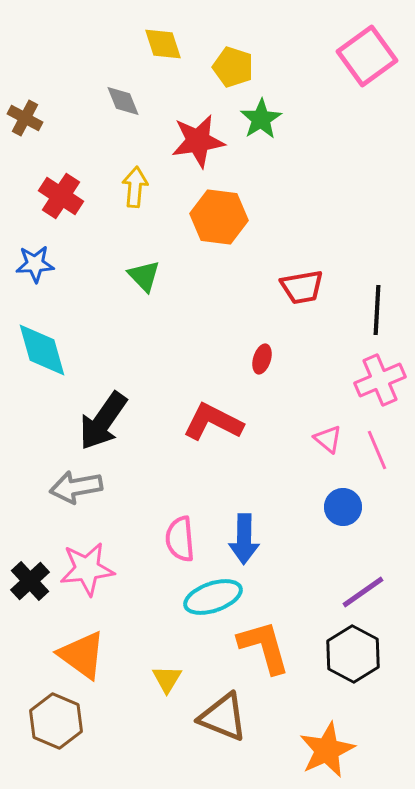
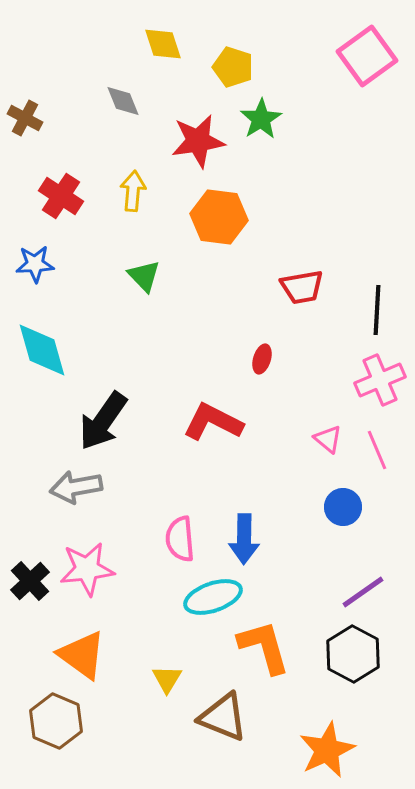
yellow arrow: moved 2 px left, 4 px down
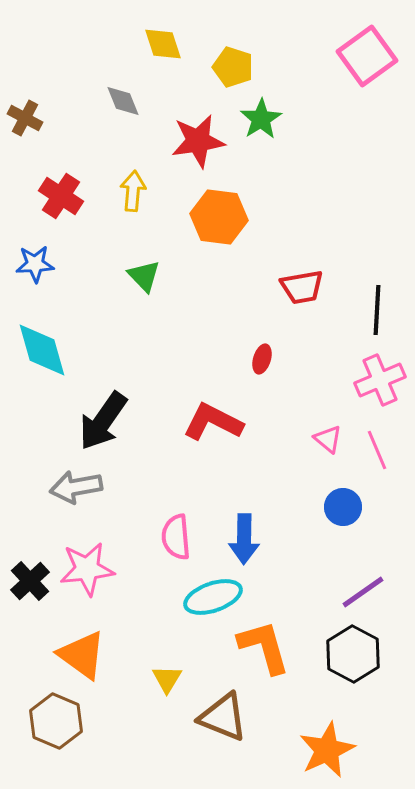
pink semicircle: moved 4 px left, 2 px up
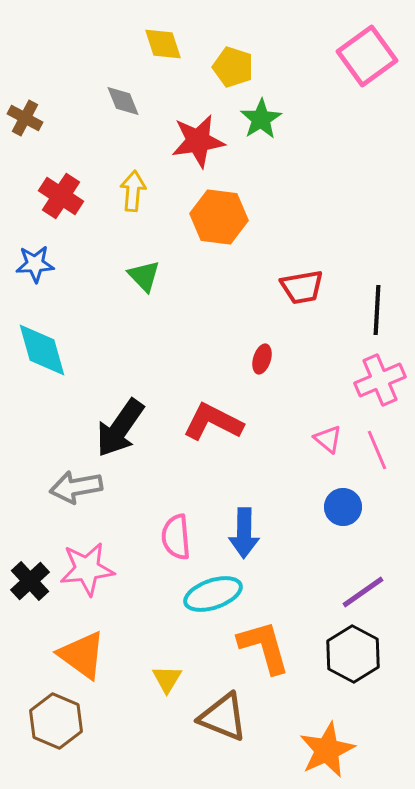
black arrow: moved 17 px right, 7 px down
blue arrow: moved 6 px up
cyan ellipse: moved 3 px up
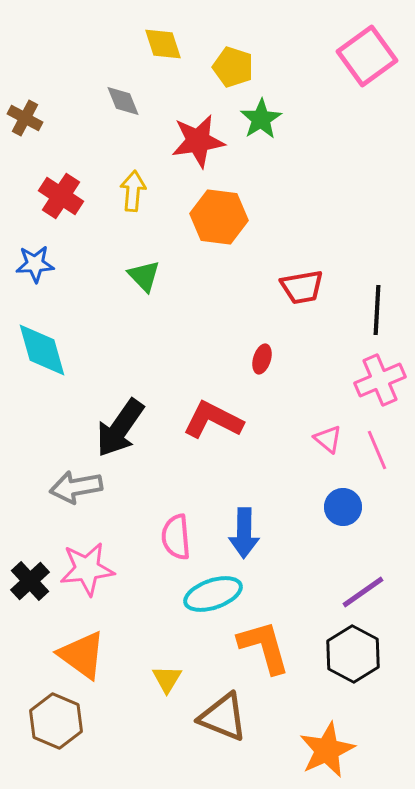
red L-shape: moved 2 px up
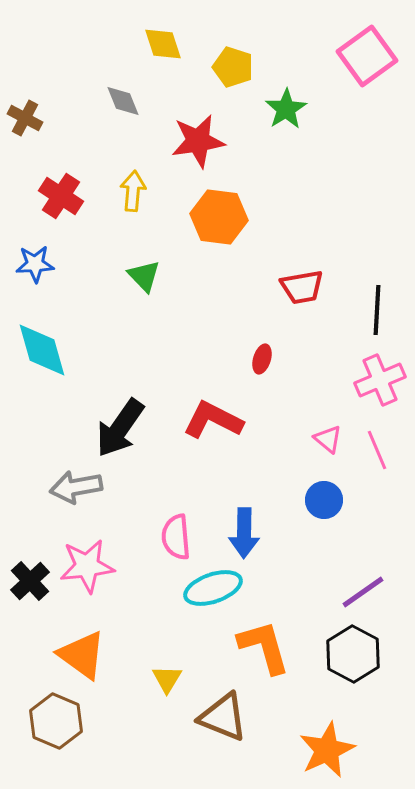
green star: moved 25 px right, 10 px up
blue circle: moved 19 px left, 7 px up
pink star: moved 3 px up
cyan ellipse: moved 6 px up
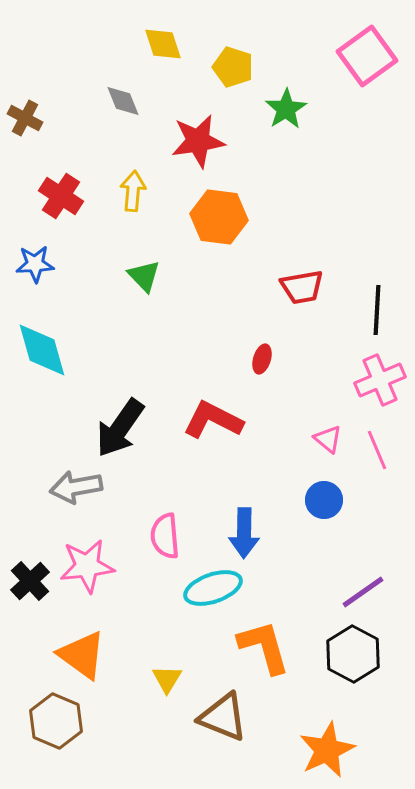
pink semicircle: moved 11 px left, 1 px up
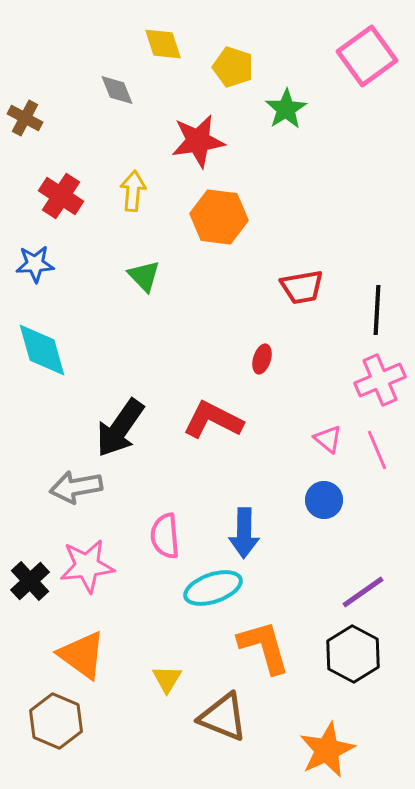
gray diamond: moved 6 px left, 11 px up
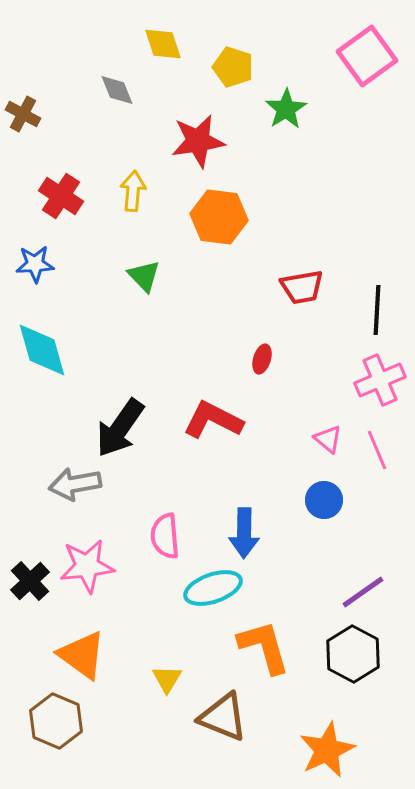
brown cross: moved 2 px left, 4 px up
gray arrow: moved 1 px left, 3 px up
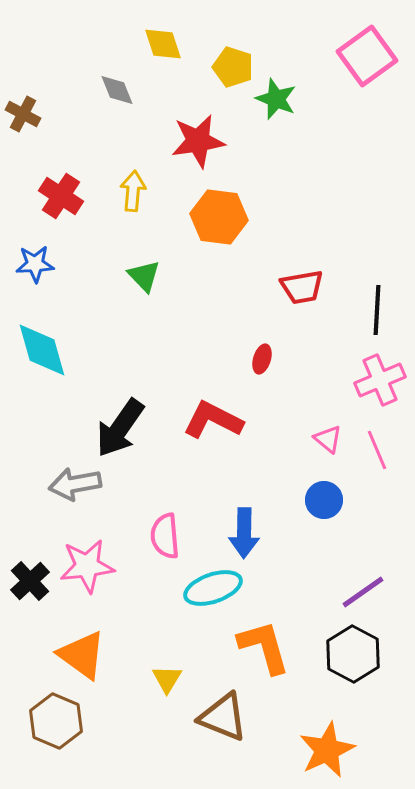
green star: moved 10 px left, 10 px up; rotated 18 degrees counterclockwise
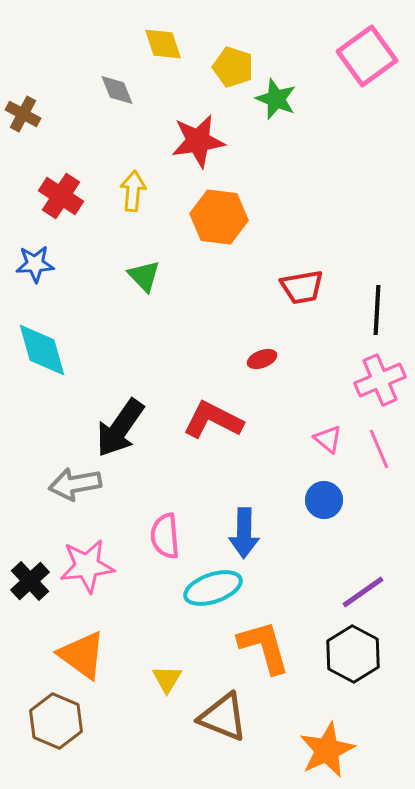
red ellipse: rotated 52 degrees clockwise
pink line: moved 2 px right, 1 px up
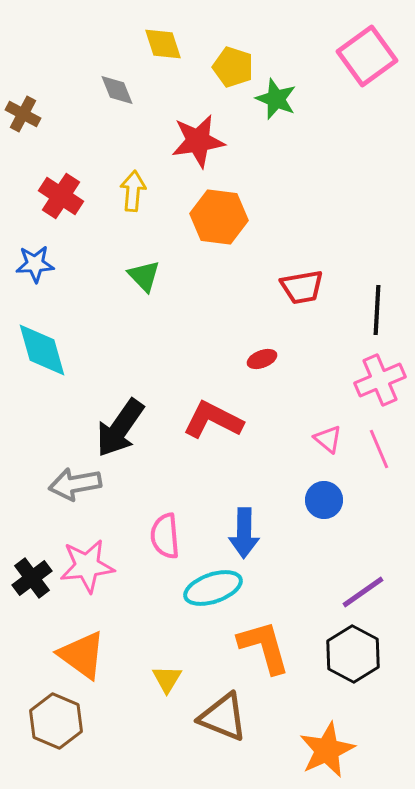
black cross: moved 2 px right, 3 px up; rotated 6 degrees clockwise
